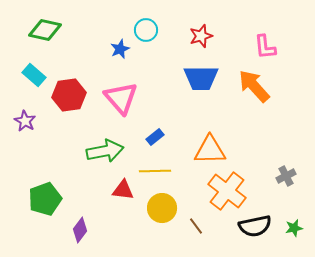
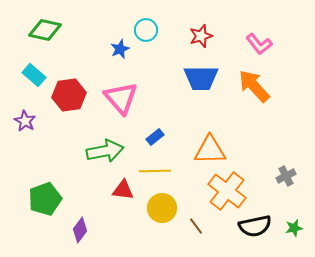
pink L-shape: moved 6 px left, 3 px up; rotated 32 degrees counterclockwise
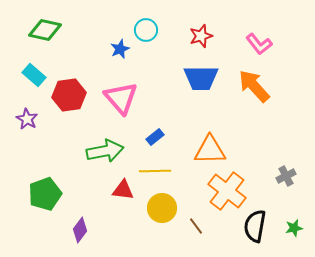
purple star: moved 2 px right, 2 px up
green pentagon: moved 5 px up
black semicircle: rotated 112 degrees clockwise
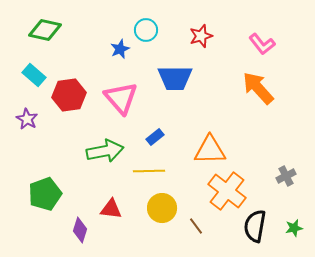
pink L-shape: moved 3 px right
blue trapezoid: moved 26 px left
orange arrow: moved 4 px right, 2 px down
yellow line: moved 6 px left
red triangle: moved 12 px left, 19 px down
purple diamond: rotated 20 degrees counterclockwise
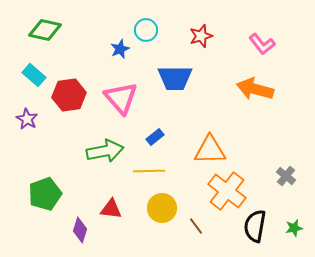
orange arrow: moved 3 px left, 1 px down; rotated 33 degrees counterclockwise
gray cross: rotated 24 degrees counterclockwise
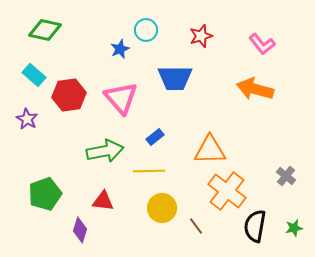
red triangle: moved 8 px left, 8 px up
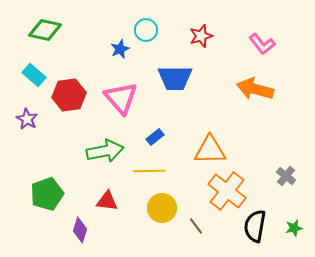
green pentagon: moved 2 px right
red triangle: moved 4 px right
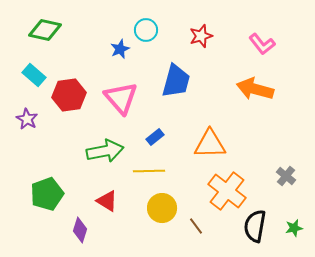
blue trapezoid: moved 1 px right, 3 px down; rotated 75 degrees counterclockwise
orange triangle: moved 6 px up
red triangle: rotated 25 degrees clockwise
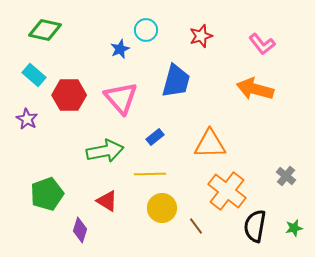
red hexagon: rotated 8 degrees clockwise
yellow line: moved 1 px right, 3 px down
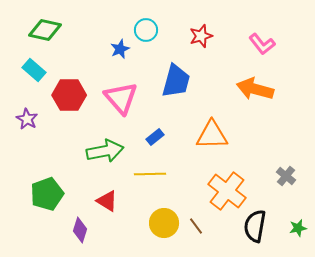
cyan rectangle: moved 5 px up
orange triangle: moved 2 px right, 9 px up
yellow circle: moved 2 px right, 15 px down
green star: moved 4 px right
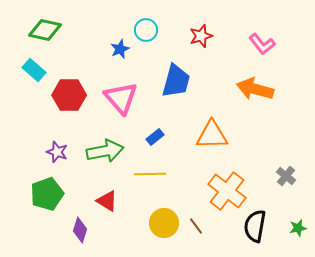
purple star: moved 30 px right, 33 px down; rotated 10 degrees counterclockwise
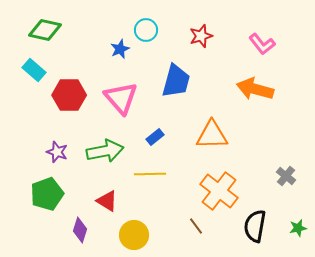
orange cross: moved 8 px left
yellow circle: moved 30 px left, 12 px down
